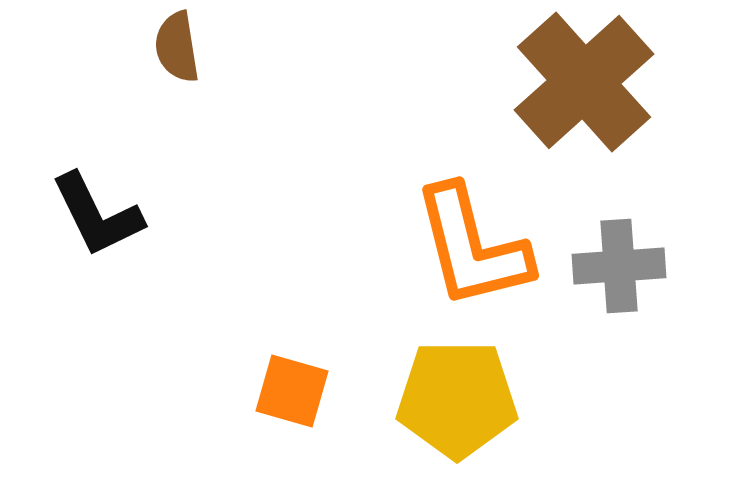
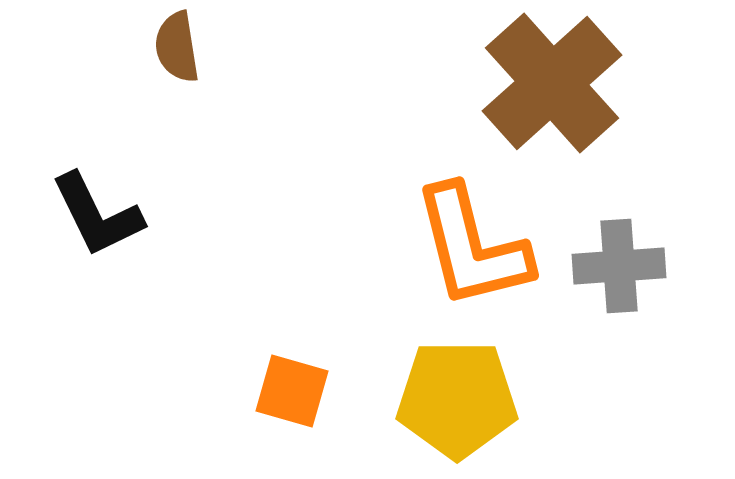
brown cross: moved 32 px left, 1 px down
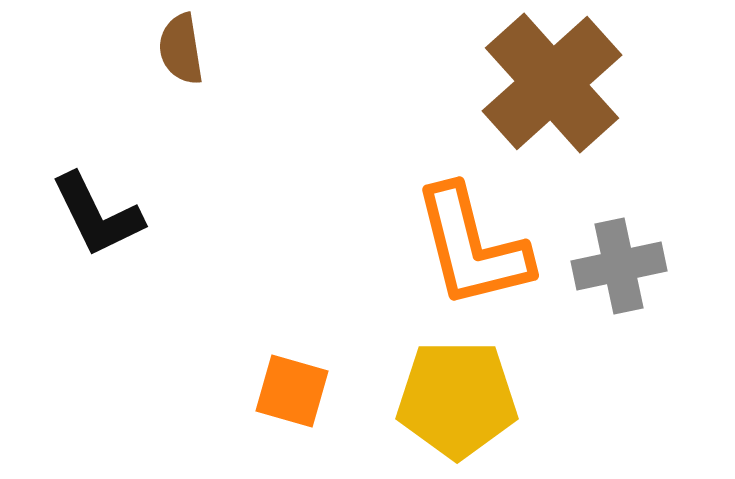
brown semicircle: moved 4 px right, 2 px down
gray cross: rotated 8 degrees counterclockwise
